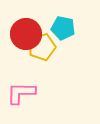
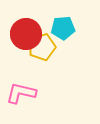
cyan pentagon: rotated 15 degrees counterclockwise
pink L-shape: rotated 12 degrees clockwise
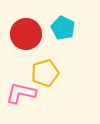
cyan pentagon: rotated 30 degrees clockwise
yellow pentagon: moved 3 px right, 26 px down
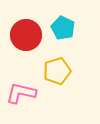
red circle: moved 1 px down
yellow pentagon: moved 12 px right, 2 px up
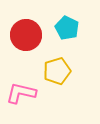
cyan pentagon: moved 4 px right
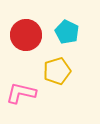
cyan pentagon: moved 4 px down
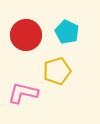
pink L-shape: moved 2 px right
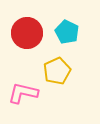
red circle: moved 1 px right, 2 px up
yellow pentagon: rotated 8 degrees counterclockwise
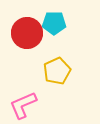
cyan pentagon: moved 13 px left, 9 px up; rotated 25 degrees counterclockwise
pink L-shape: moved 12 px down; rotated 36 degrees counterclockwise
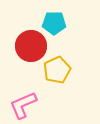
red circle: moved 4 px right, 13 px down
yellow pentagon: moved 1 px up
